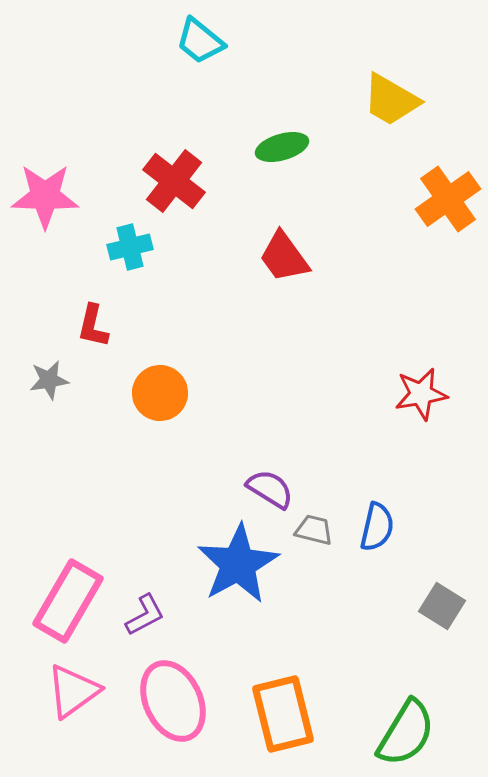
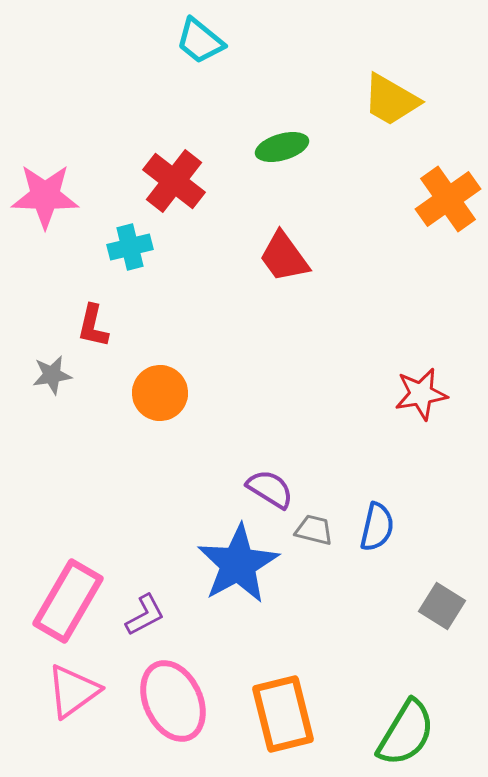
gray star: moved 3 px right, 5 px up
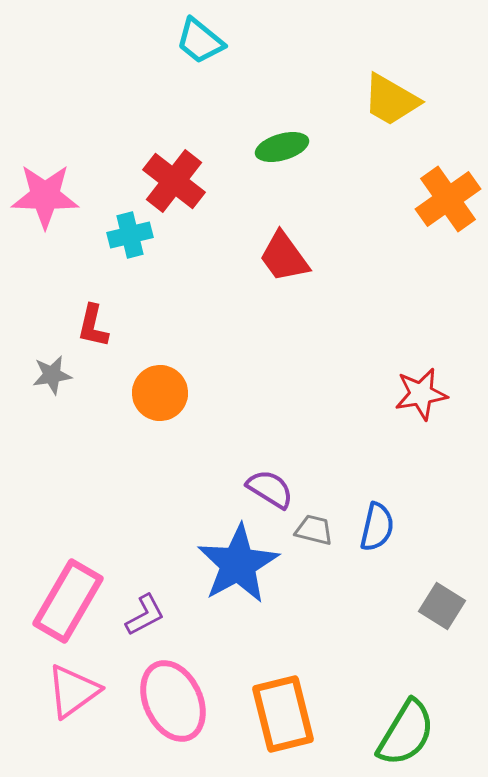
cyan cross: moved 12 px up
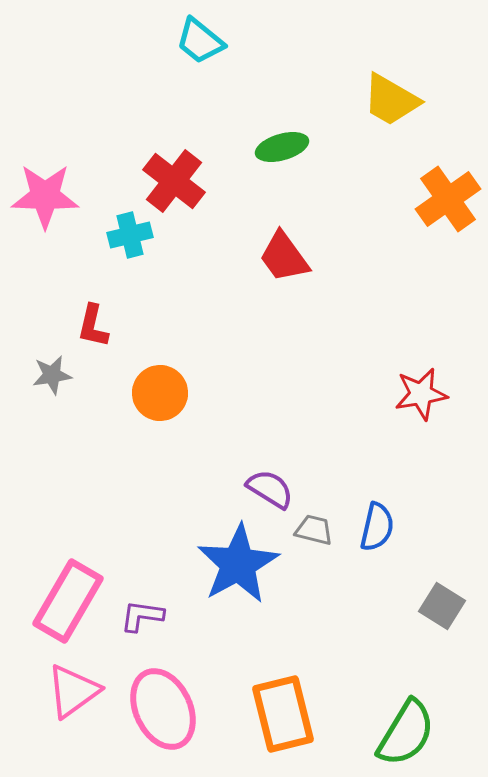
purple L-shape: moved 3 px left, 1 px down; rotated 144 degrees counterclockwise
pink ellipse: moved 10 px left, 8 px down
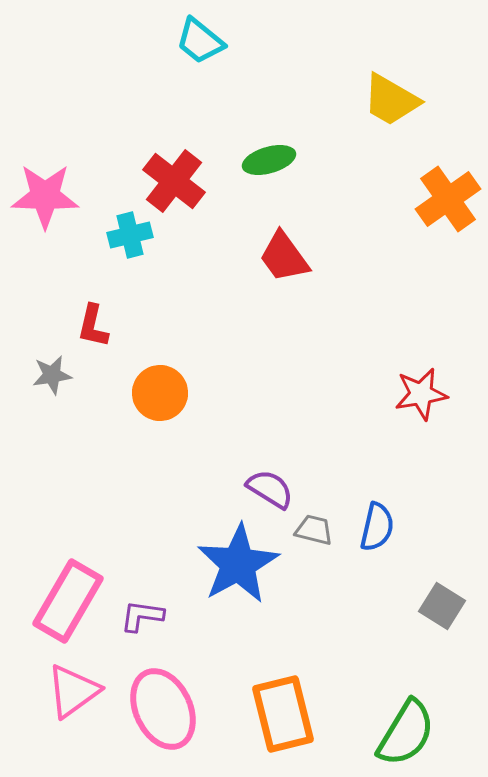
green ellipse: moved 13 px left, 13 px down
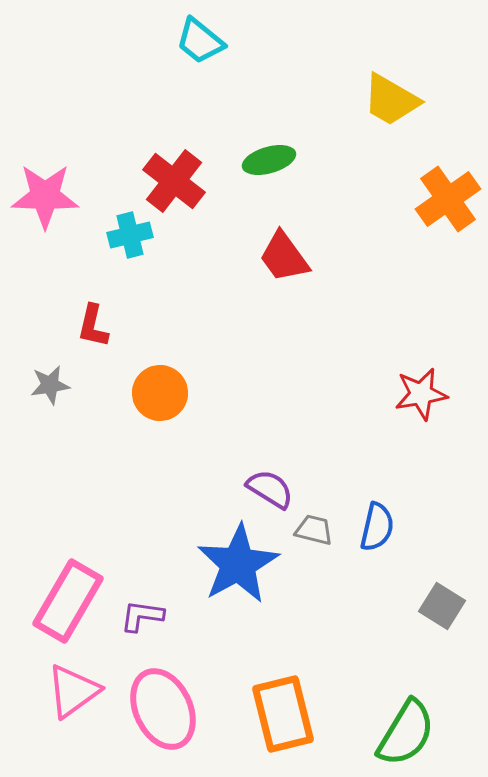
gray star: moved 2 px left, 10 px down
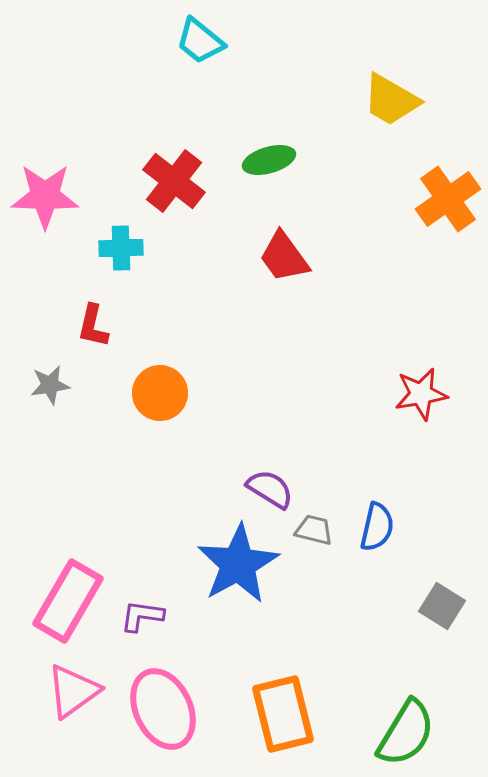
cyan cross: moved 9 px left, 13 px down; rotated 12 degrees clockwise
